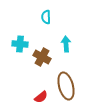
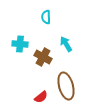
cyan arrow: rotated 28 degrees counterclockwise
brown cross: moved 1 px right
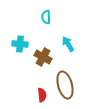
cyan arrow: moved 2 px right
brown ellipse: moved 1 px left, 1 px up
red semicircle: moved 1 px right, 2 px up; rotated 56 degrees counterclockwise
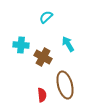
cyan semicircle: rotated 48 degrees clockwise
cyan cross: moved 1 px right, 1 px down
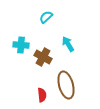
brown ellipse: moved 1 px right
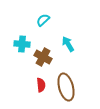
cyan semicircle: moved 3 px left, 3 px down
cyan cross: moved 1 px right, 1 px up
brown ellipse: moved 2 px down
red semicircle: moved 1 px left, 10 px up
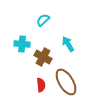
brown ellipse: moved 5 px up; rotated 16 degrees counterclockwise
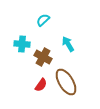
red semicircle: rotated 40 degrees clockwise
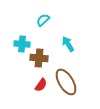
brown cross: moved 4 px left, 1 px down; rotated 24 degrees counterclockwise
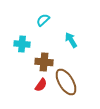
cyan arrow: moved 3 px right, 4 px up
brown cross: moved 5 px right, 4 px down
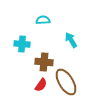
cyan semicircle: rotated 40 degrees clockwise
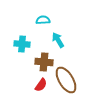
cyan arrow: moved 13 px left
brown ellipse: moved 2 px up
